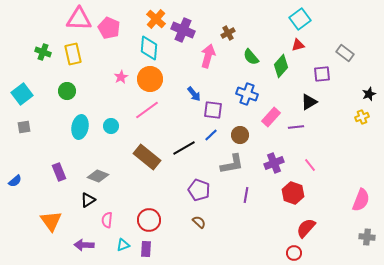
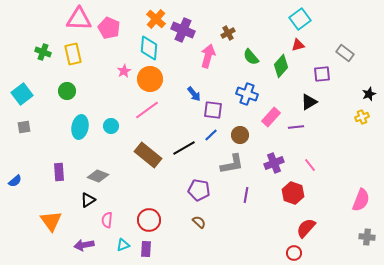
pink star at (121, 77): moved 3 px right, 6 px up
brown rectangle at (147, 157): moved 1 px right, 2 px up
purple rectangle at (59, 172): rotated 18 degrees clockwise
purple pentagon at (199, 190): rotated 10 degrees counterclockwise
purple arrow at (84, 245): rotated 12 degrees counterclockwise
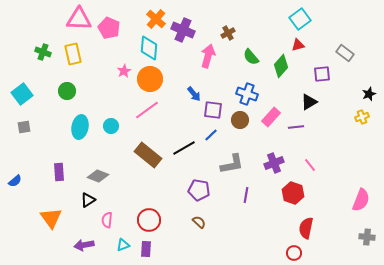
brown circle at (240, 135): moved 15 px up
orange triangle at (51, 221): moved 3 px up
red semicircle at (306, 228): rotated 30 degrees counterclockwise
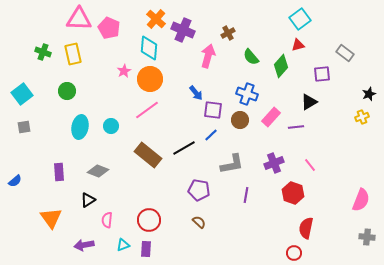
blue arrow at (194, 94): moved 2 px right, 1 px up
gray diamond at (98, 176): moved 5 px up
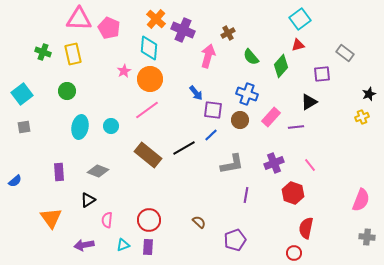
purple pentagon at (199, 190): moved 36 px right, 50 px down; rotated 30 degrees counterclockwise
purple rectangle at (146, 249): moved 2 px right, 2 px up
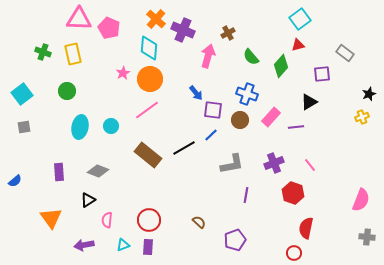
pink star at (124, 71): moved 1 px left, 2 px down
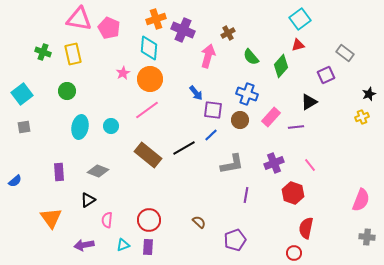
pink triangle at (79, 19): rotated 8 degrees clockwise
orange cross at (156, 19): rotated 30 degrees clockwise
purple square at (322, 74): moved 4 px right, 1 px down; rotated 18 degrees counterclockwise
